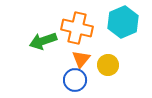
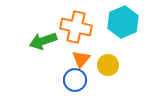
orange cross: moved 1 px left, 1 px up
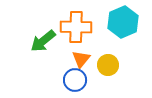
orange cross: rotated 12 degrees counterclockwise
green arrow: rotated 20 degrees counterclockwise
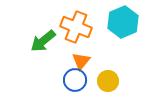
orange cross: rotated 20 degrees clockwise
orange triangle: moved 2 px down
yellow circle: moved 16 px down
